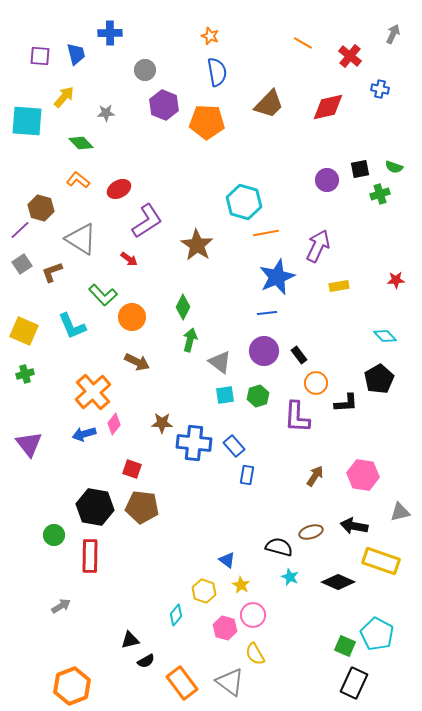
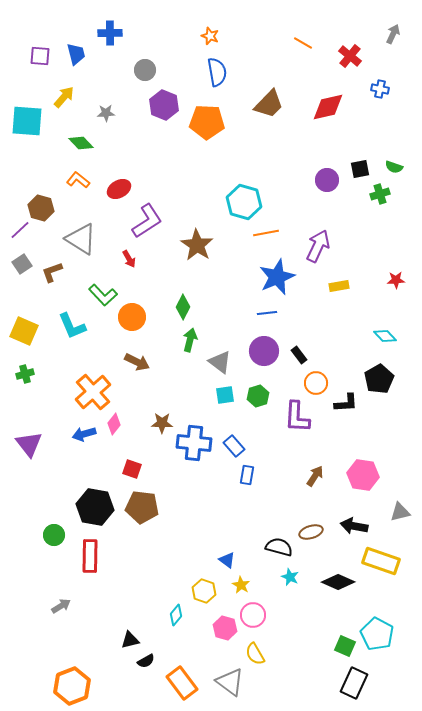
red arrow at (129, 259): rotated 24 degrees clockwise
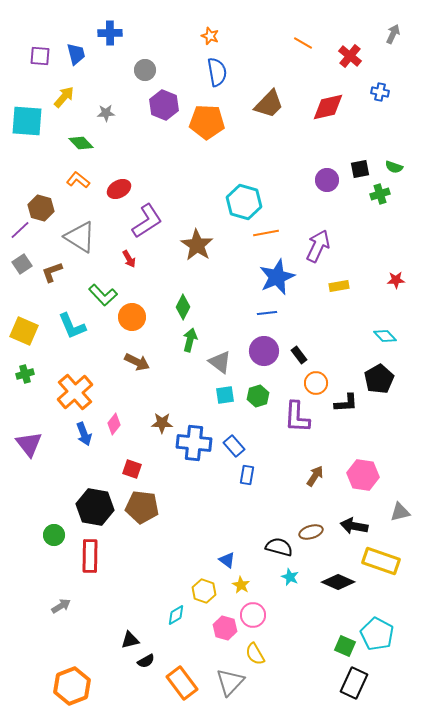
blue cross at (380, 89): moved 3 px down
gray triangle at (81, 239): moved 1 px left, 2 px up
orange cross at (93, 392): moved 18 px left
blue arrow at (84, 434): rotated 95 degrees counterclockwise
cyan diamond at (176, 615): rotated 20 degrees clockwise
gray triangle at (230, 682): rotated 36 degrees clockwise
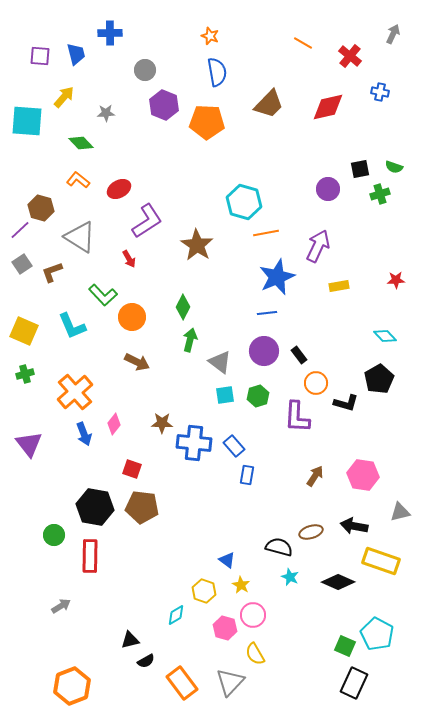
purple circle at (327, 180): moved 1 px right, 9 px down
black L-shape at (346, 403): rotated 20 degrees clockwise
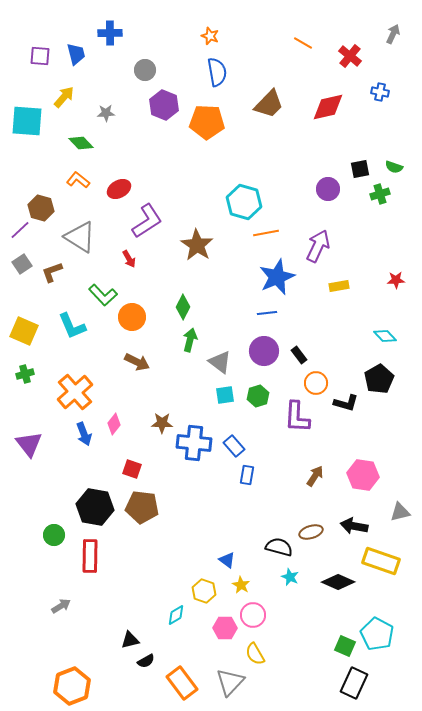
pink hexagon at (225, 628): rotated 15 degrees counterclockwise
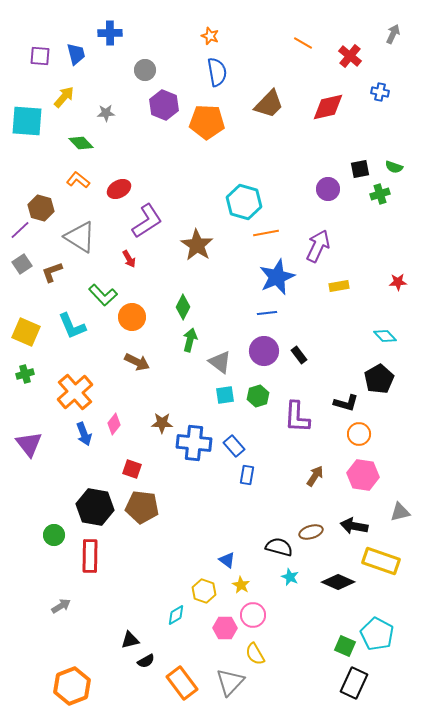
red star at (396, 280): moved 2 px right, 2 px down
yellow square at (24, 331): moved 2 px right, 1 px down
orange circle at (316, 383): moved 43 px right, 51 px down
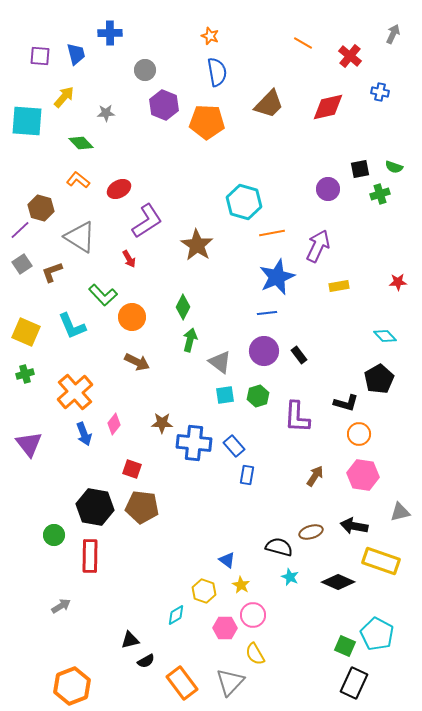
orange line at (266, 233): moved 6 px right
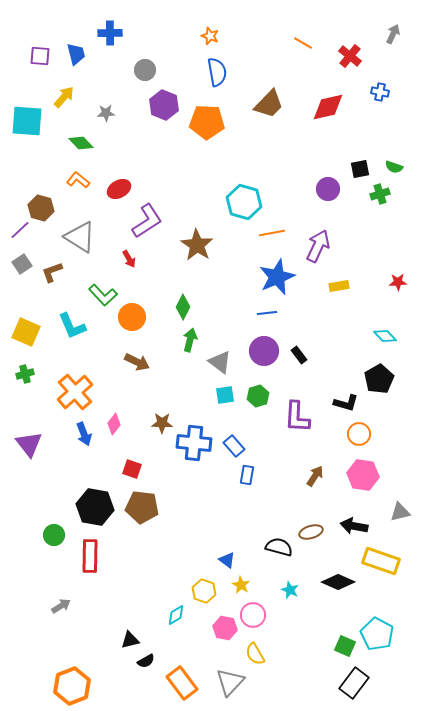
cyan star at (290, 577): moved 13 px down
pink hexagon at (225, 628): rotated 10 degrees clockwise
black rectangle at (354, 683): rotated 12 degrees clockwise
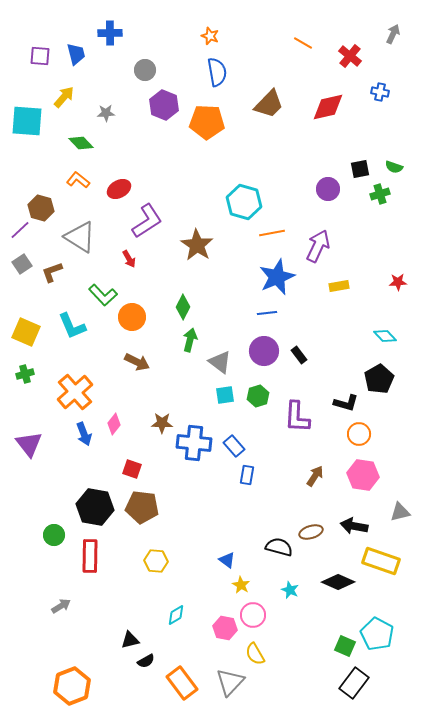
yellow hexagon at (204, 591): moved 48 px left, 30 px up; rotated 15 degrees counterclockwise
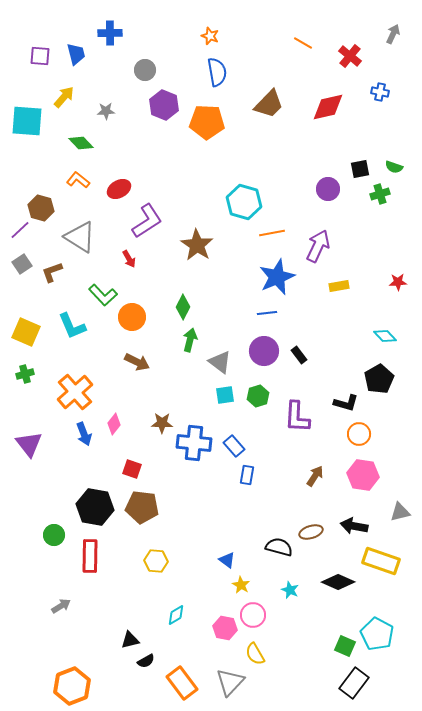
gray star at (106, 113): moved 2 px up
